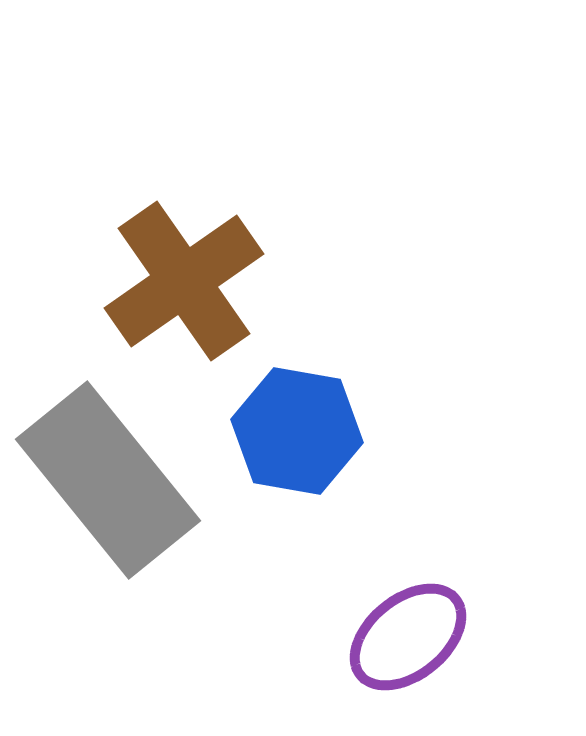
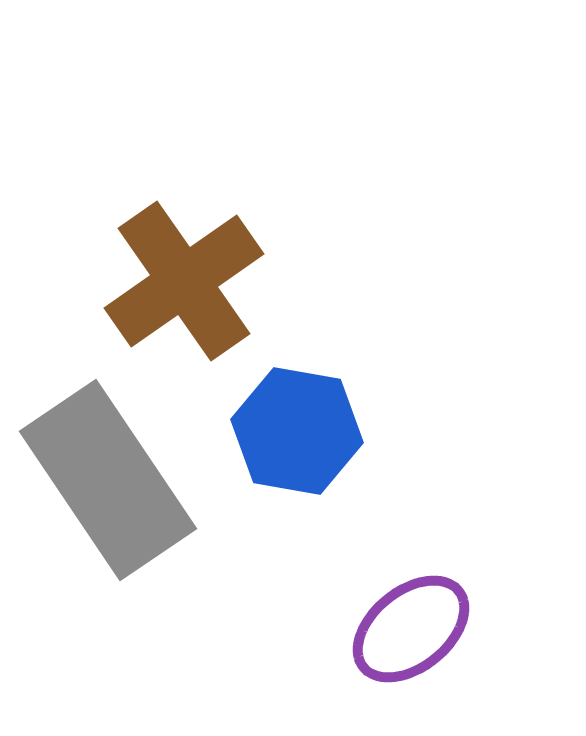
gray rectangle: rotated 5 degrees clockwise
purple ellipse: moved 3 px right, 8 px up
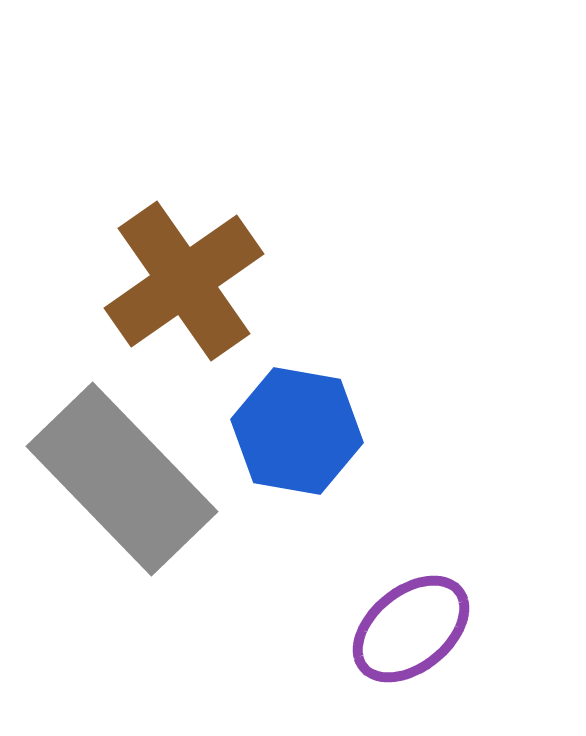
gray rectangle: moved 14 px right, 1 px up; rotated 10 degrees counterclockwise
